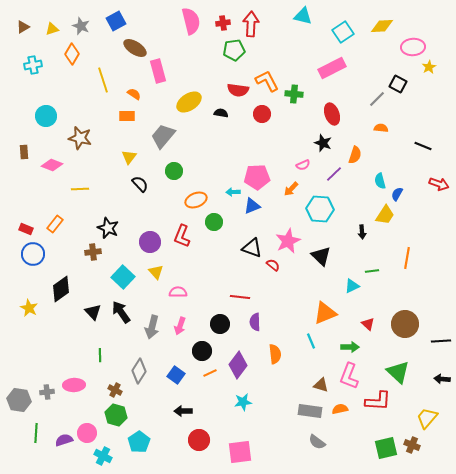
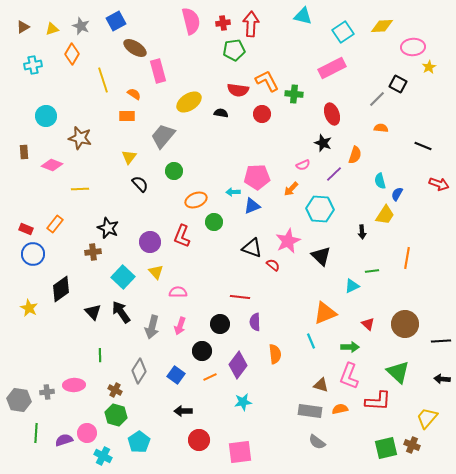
orange line at (210, 373): moved 4 px down
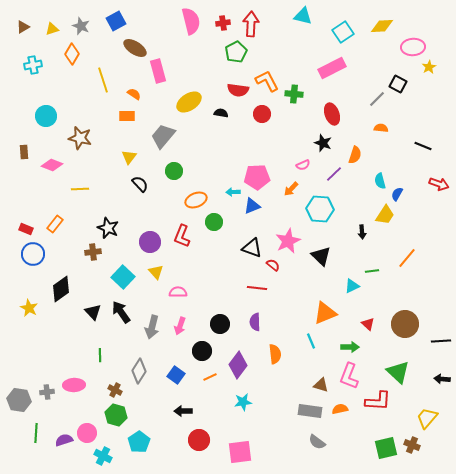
green pentagon at (234, 50): moved 2 px right, 2 px down; rotated 20 degrees counterclockwise
orange line at (407, 258): rotated 30 degrees clockwise
red line at (240, 297): moved 17 px right, 9 px up
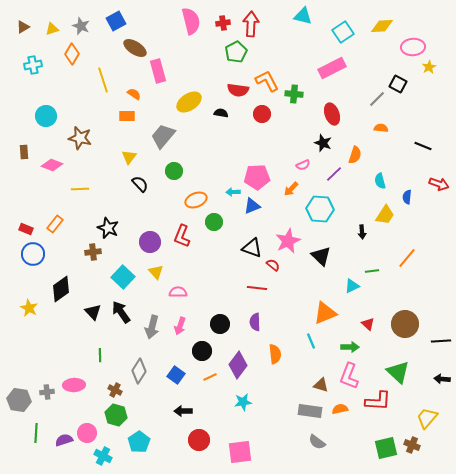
blue semicircle at (397, 194): moved 10 px right, 3 px down; rotated 24 degrees counterclockwise
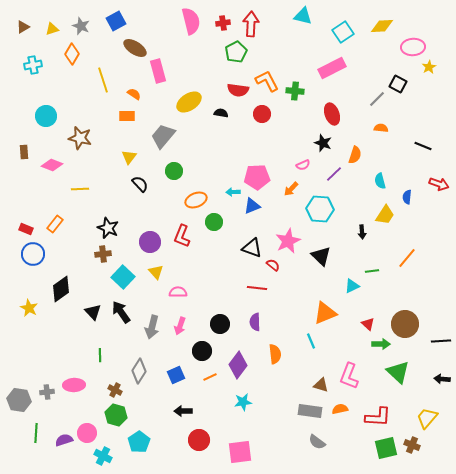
green cross at (294, 94): moved 1 px right, 3 px up
brown cross at (93, 252): moved 10 px right, 2 px down
green arrow at (350, 347): moved 31 px right, 3 px up
blue square at (176, 375): rotated 30 degrees clockwise
red L-shape at (378, 401): moved 16 px down
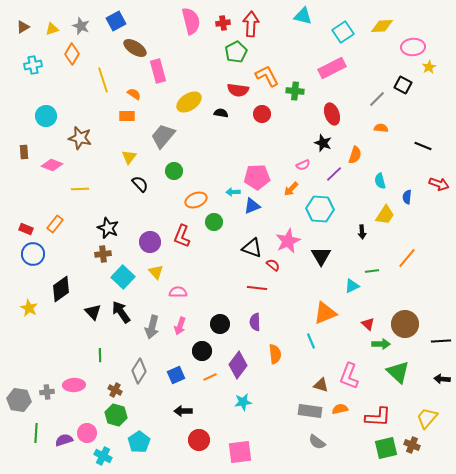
orange L-shape at (267, 81): moved 5 px up
black square at (398, 84): moved 5 px right, 1 px down
black triangle at (321, 256): rotated 15 degrees clockwise
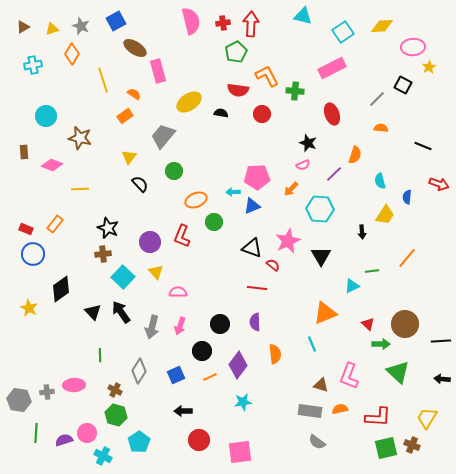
orange rectangle at (127, 116): moved 2 px left; rotated 35 degrees counterclockwise
black star at (323, 143): moved 15 px left
cyan line at (311, 341): moved 1 px right, 3 px down
yellow trapezoid at (427, 418): rotated 10 degrees counterclockwise
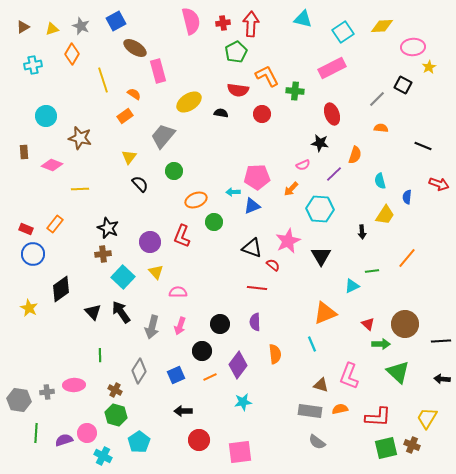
cyan triangle at (303, 16): moved 3 px down
black star at (308, 143): moved 12 px right; rotated 12 degrees counterclockwise
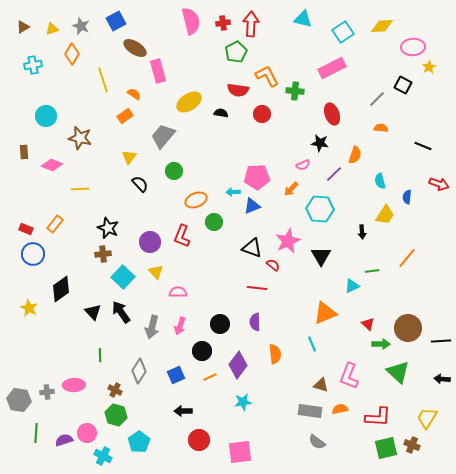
brown circle at (405, 324): moved 3 px right, 4 px down
